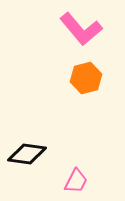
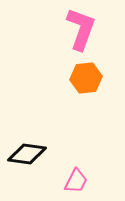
pink L-shape: rotated 120 degrees counterclockwise
orange hexagon: rotated 8 degrees clockwise
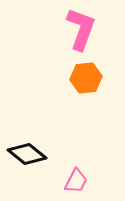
black diamond: rotated 30 degrees clockwise
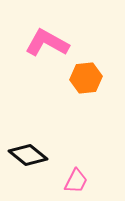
pink L-shape: moved 34 px left, 14 px down; rotated 81 degrees counterclockwise
black diamond: moved 1 px right, 1 px down
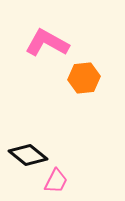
orange hexagon: moved 2 px left
pink trapezoid: moved 20 px left
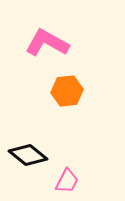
orange hexagon: moved 17 px left, 13 px down
pink trapezoid: moved 11 px right
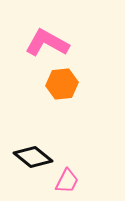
orange hexagon: moved 5 px left, 7 px up
black diamond: moved 5 px right, 2 px down
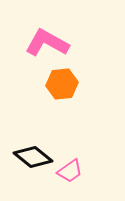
pink trapezoid: moved 3 px right, 10 px up; rotated 28 degrees clockwise
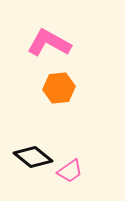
pink L-shape: moved 2 px right
orange hexagon: moved 3 px left, 4 px down
